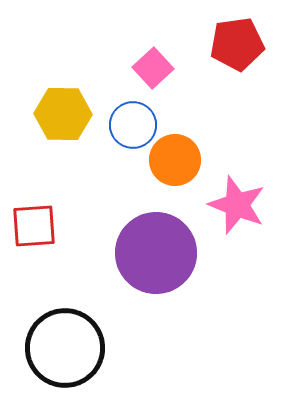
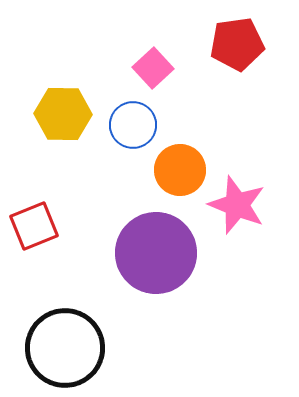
orange circle: moved 5 px right, 10 px down
red square: rotated 18 degrees counterclockwise
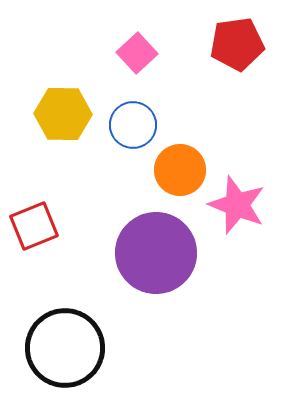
pink square: moved 16 px left, 15 px up
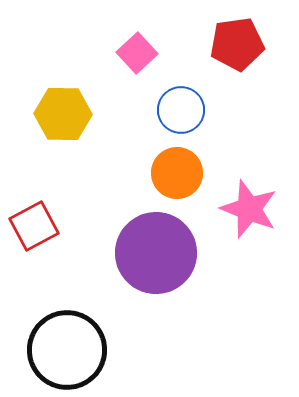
blue circle: moved 48 px right, 15 px up
orange circle: moved 3 px left, 3 px down
pink star: moved 12 px right, 4 px down
red square: rotated 6 degrees counterclockwise
black circle: moved 2 px right, 2 px down
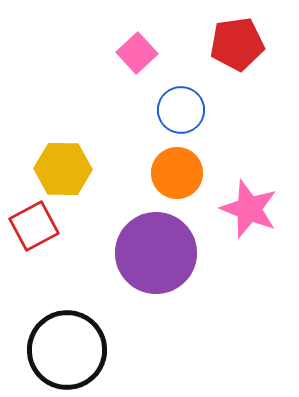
yellow hexagon: moved 55 px down
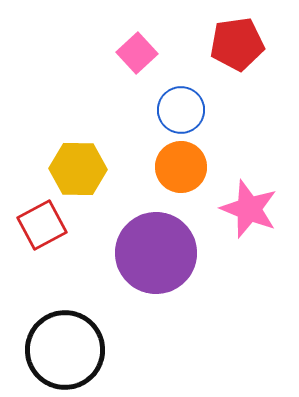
yellow hexagon: moved 15 px right
orange circle: moved 4 px right, 6 px up
red square: moved 8 px right, 1 px up
black circle: moved 2 px left
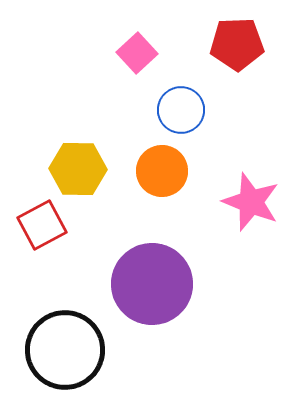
red pentagon: rotated 6 degrees clockwise
orange circle: moved 19 px left, 4 px down
pink star: moved 2 px right, 7 px up
purple circle: moved 4 px left, 31 px down
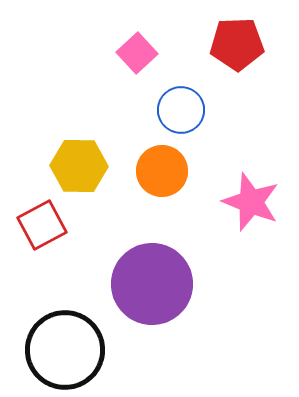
yellow hexagon: moved 1 px right, 3 px up
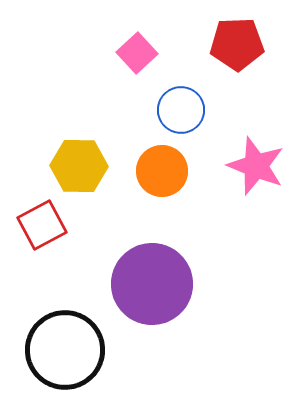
pink star: moved 5 px right, 36 px up
